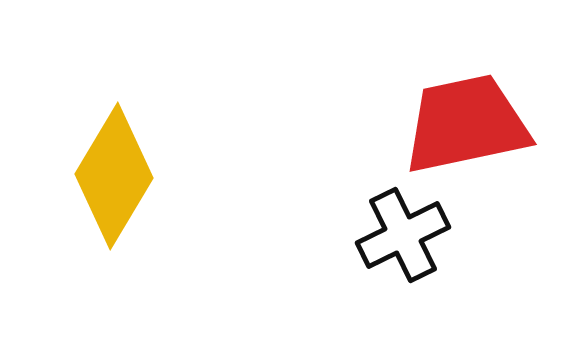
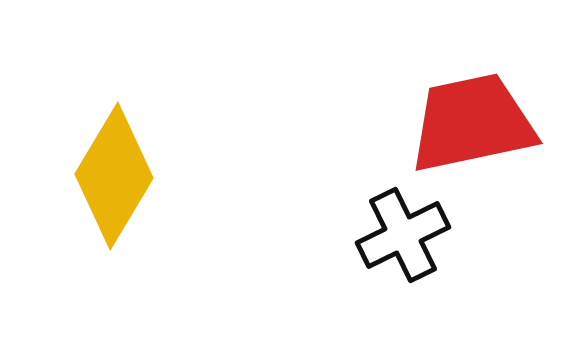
red trapezoid: moved 6 px right, 1 px up
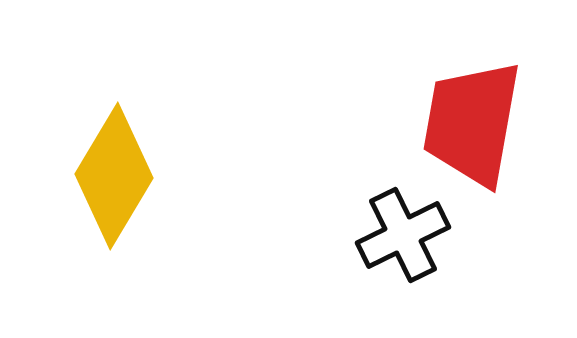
red trapezoid: rotated 68 degrees counterclockwise
